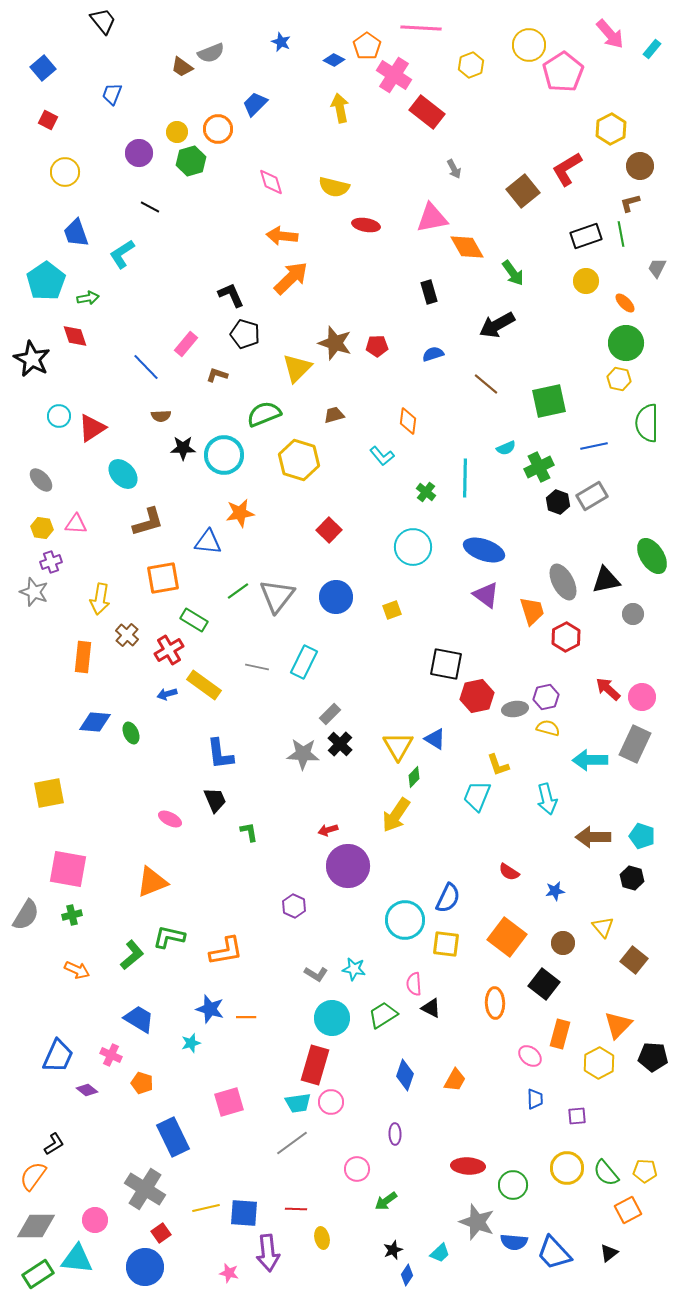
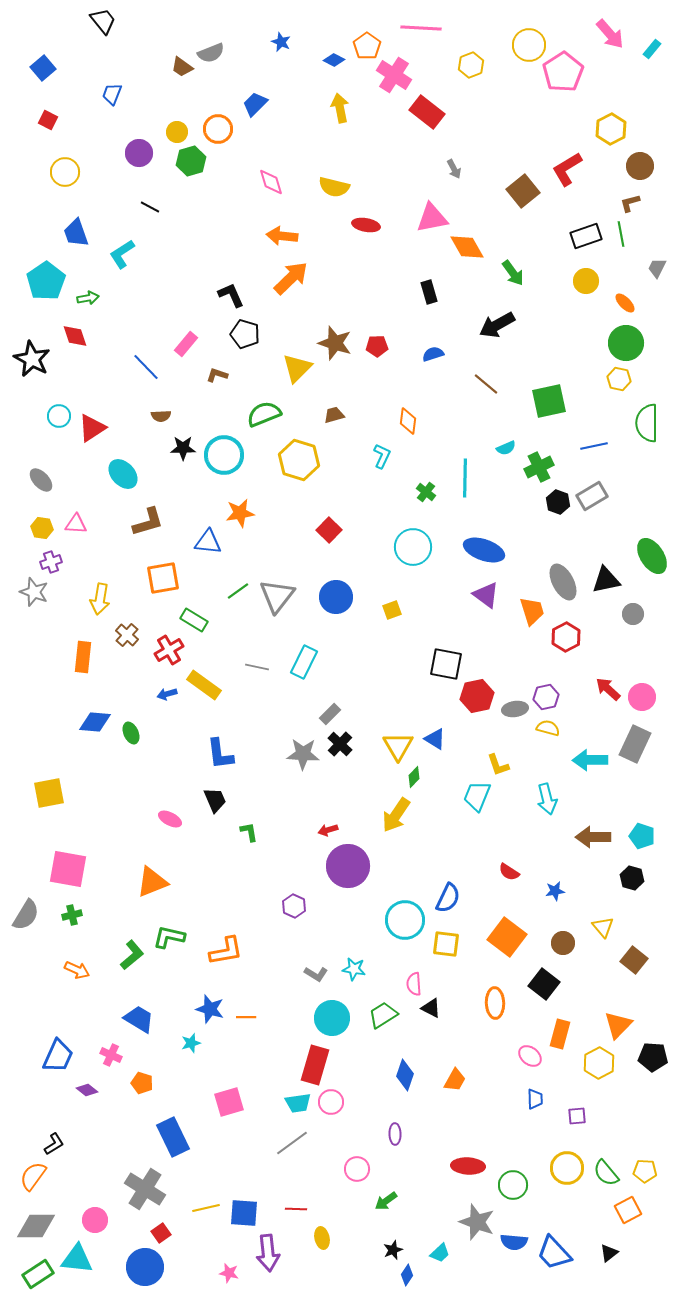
cyan L-shape at (382, 456): rotated 115 degrees counterclockwise
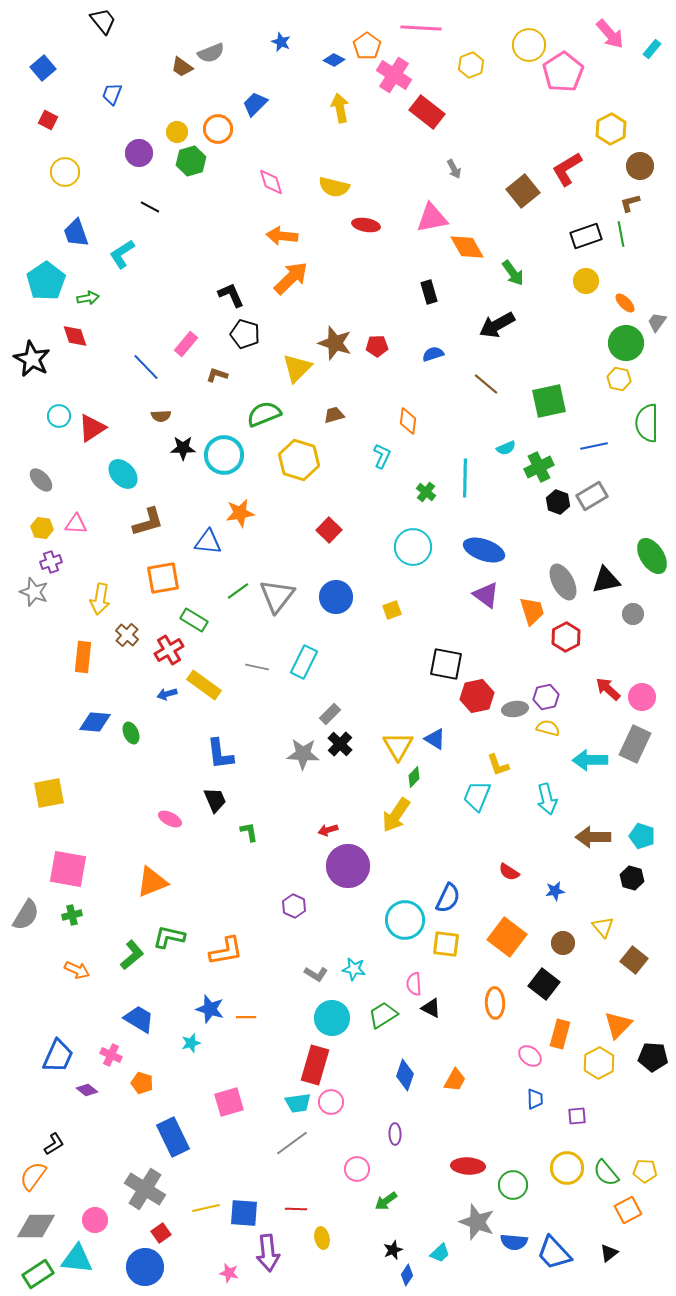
gray trapezoid at (657, 268): moved 54 px down; rotated 10 degrees clockwise
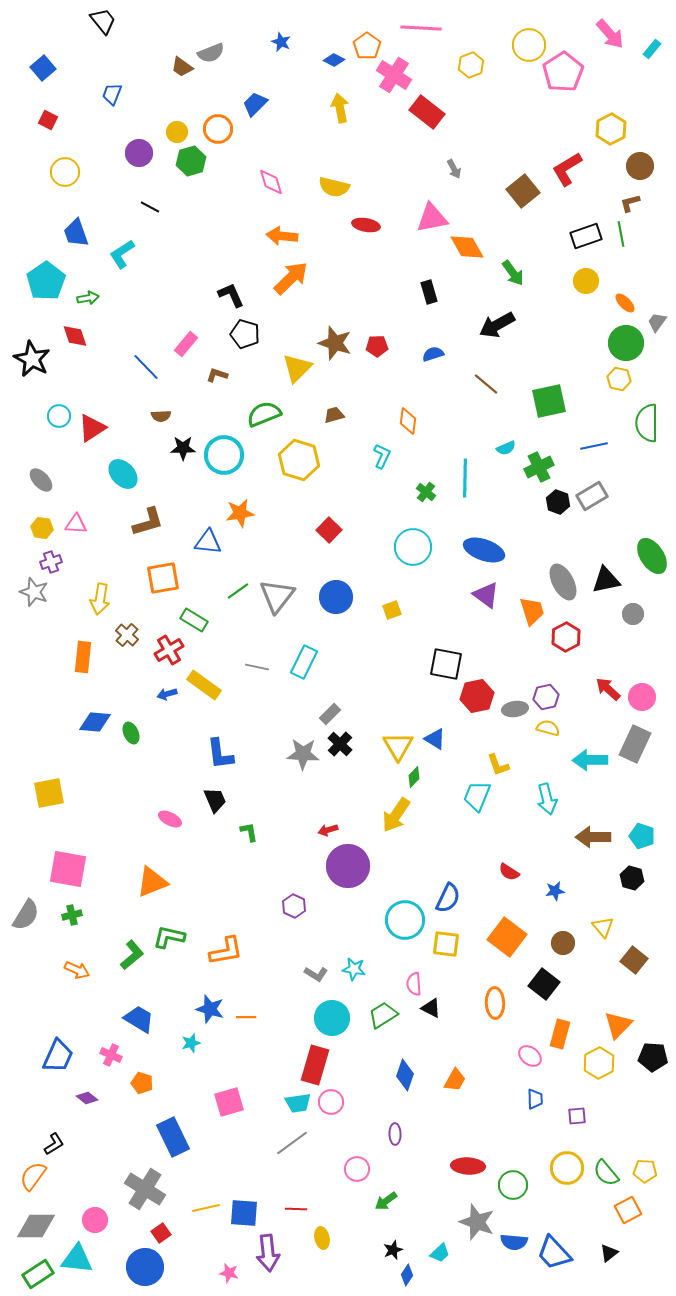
purple diamond at (87, 1090): moved 8 px down
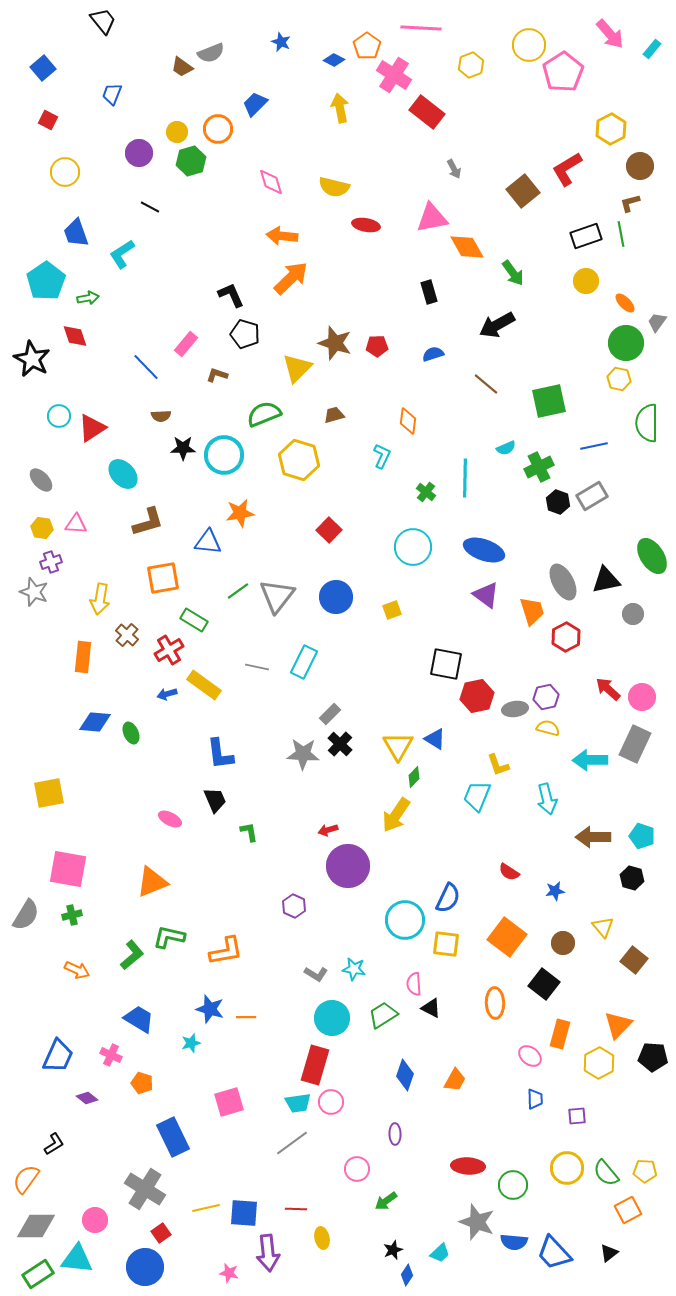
orange semicircle at (33, 1176): moved 7 px left, 3 px down
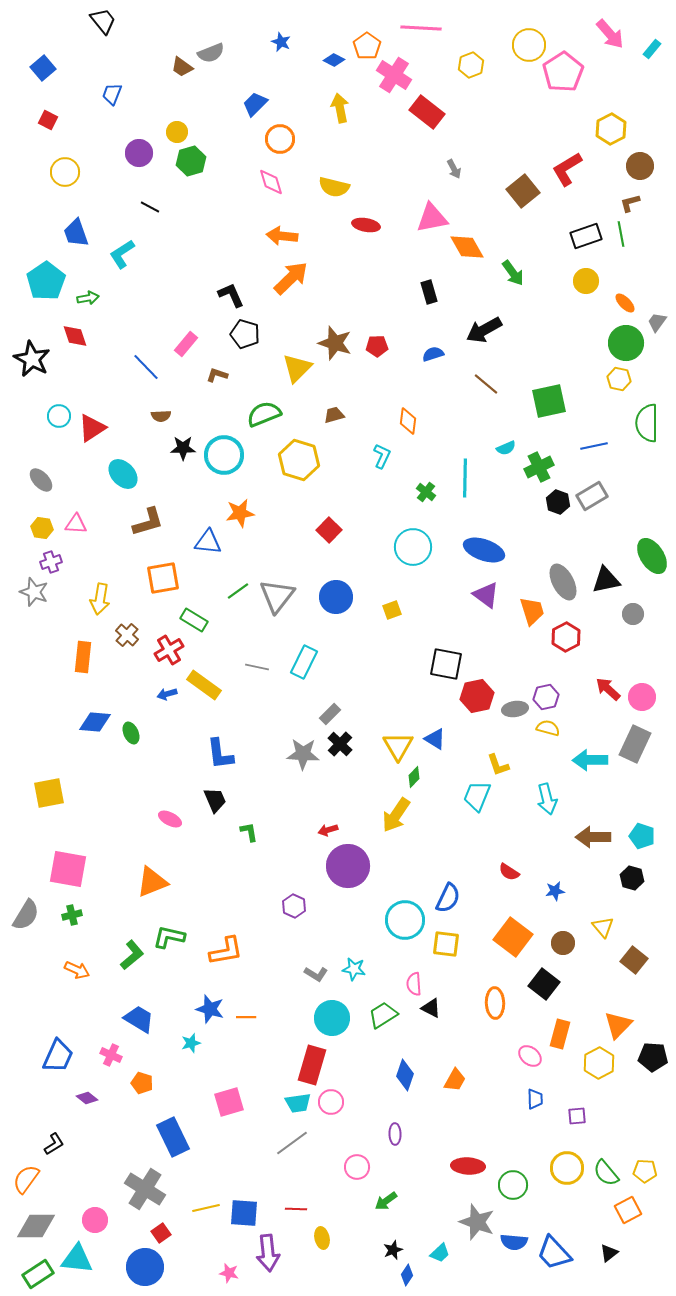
orange circle at (218, 129): moved 62 px right, 10 px down
black arrow at (497, 325): moved 13 px left, 5 px down
orange square at (507, 937): moved 6 px right
red rectangle at (315, 1065): moved 3 px left
pink circle at (357, 1169): moved 2 px up
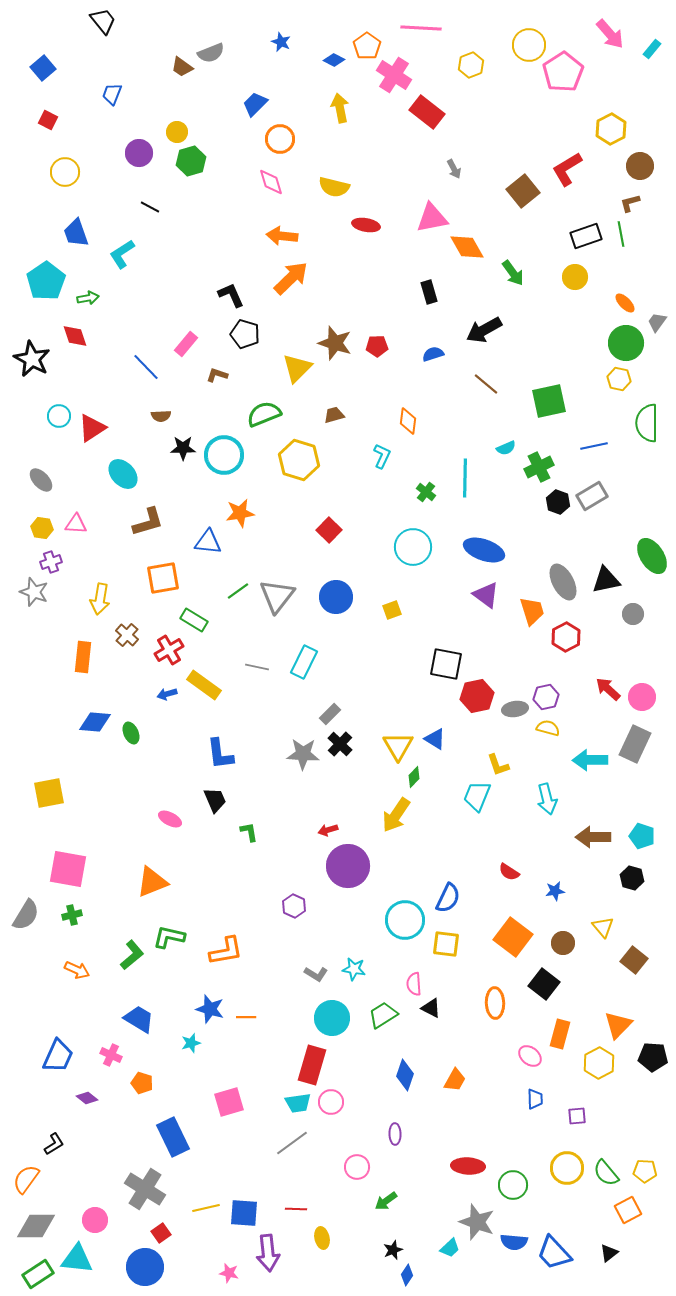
yellow circle at (586, 281): moved 11 px left, 4 px up
cyan trapezoid at (440, 1253): moved 10 px right, 5 px up
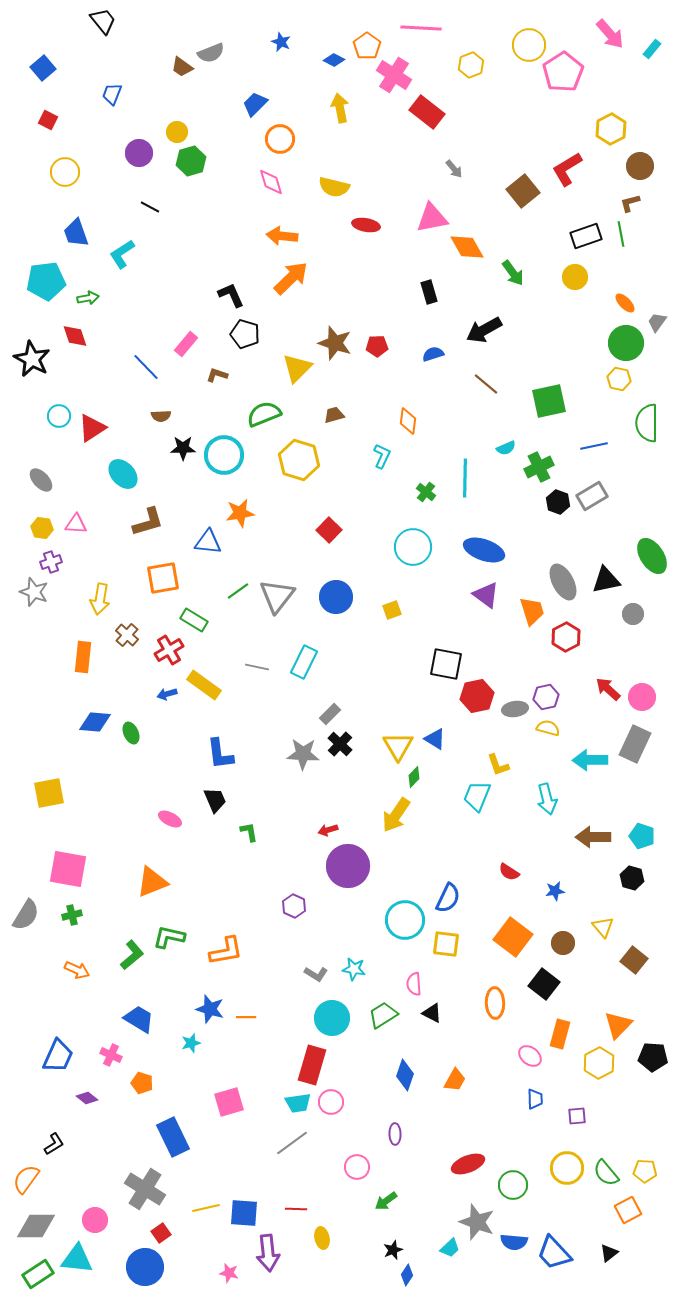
gray arrow at (454, 169): rotated 12 degrees counterclockwise
cyan pentagon at (46, 281): rotated 27 degrees clockwise
black triangle at (431, 1008): moved 1 px right, 5 px down
red ellipse at (468, 1166): moved 2 px up; rotated 24 degrees counterclockwise
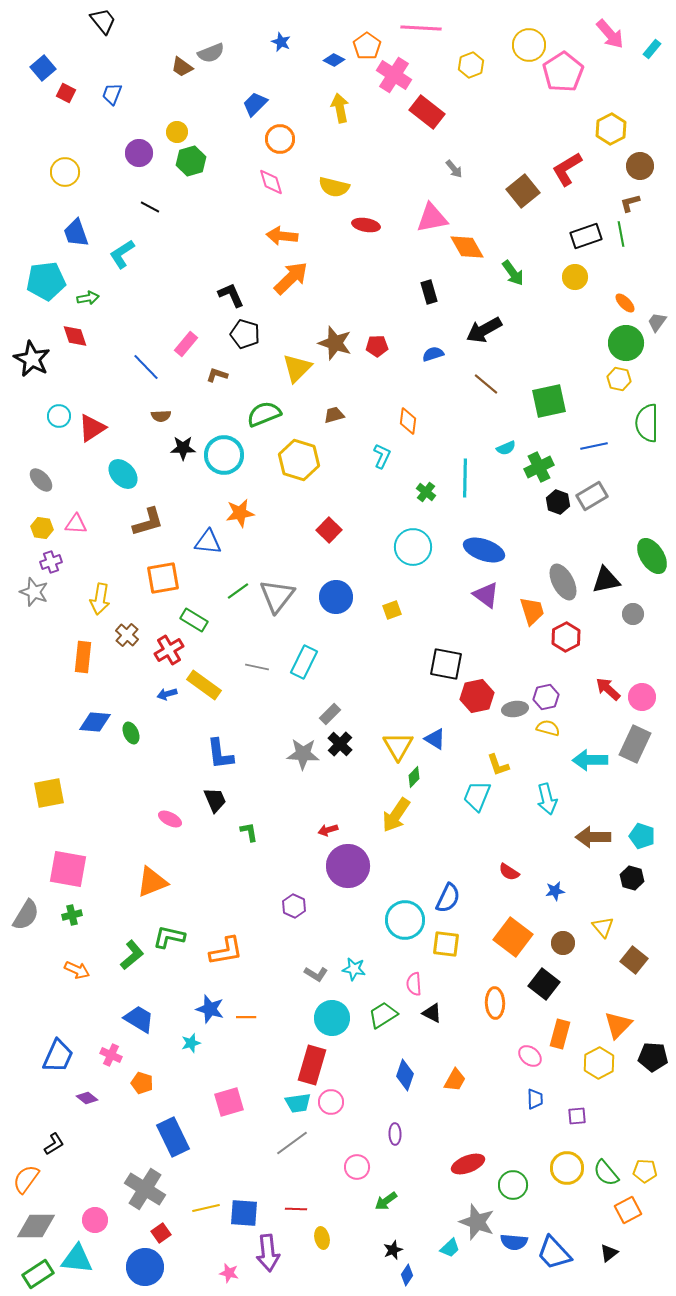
red square at (48, 120): moved 18 px right, 27 px up
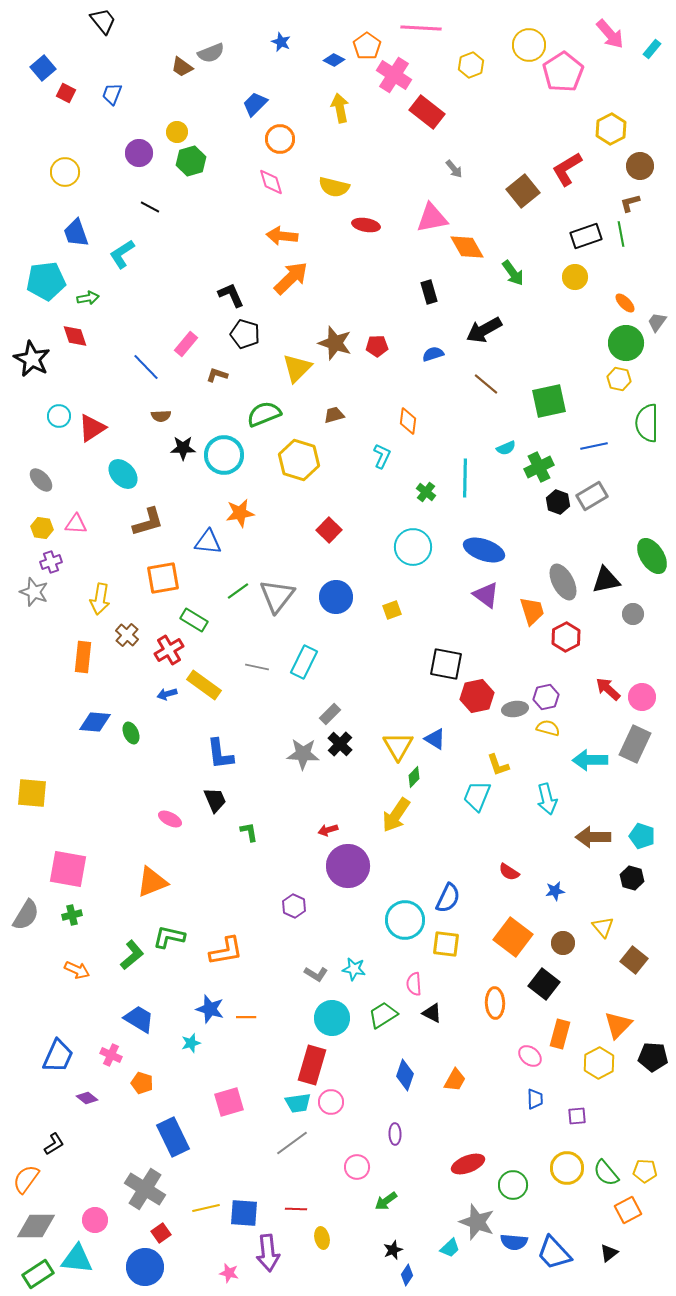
yellow square at (49, 793): moved 17 px left; rotated 16 degrees clockwise
